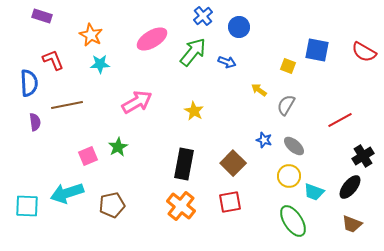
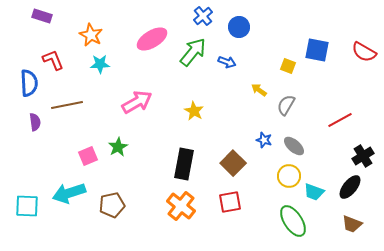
cyan arrow: moved 2 px right
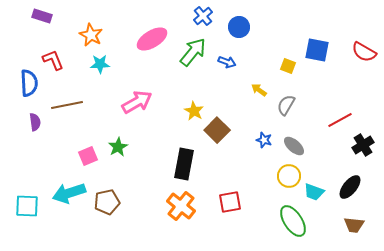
black cross: moved 11 px up
brown square: moved 16 px left, 33 px up
brown pentagon: moved 5 px left, 3 px up
brown trapezoid: moved 2 px right, 1 px down; rotated 15 degrees counterclockwise
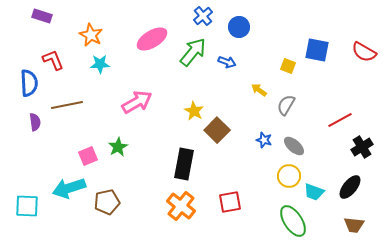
black cross: moved 1 px left, 2 px down
cyan arrow: moved 5 px up
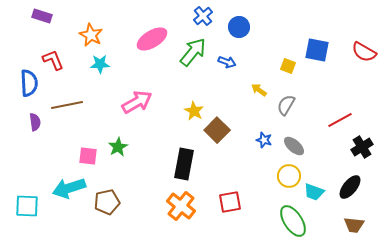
pink square: rotated 30 degrees clockwise
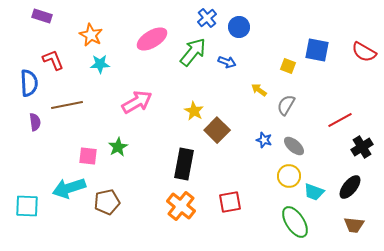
blue cross: moved 4 px right, 2 px down
green ellipse: moved 2 px right, 1 px down
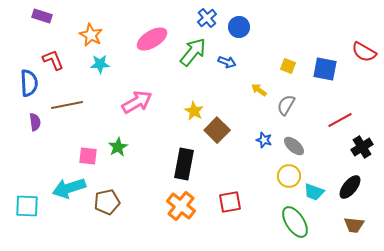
blue square: moved 8 px right, 19 px down
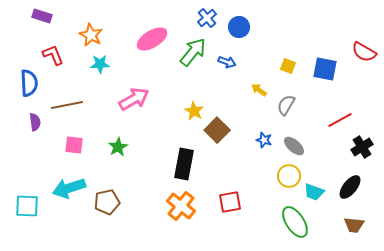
red L-shape: moved 5 px up
pink arrow: moved 3 px left, 3 px up
pink square: moved 14 px left, 11 px up
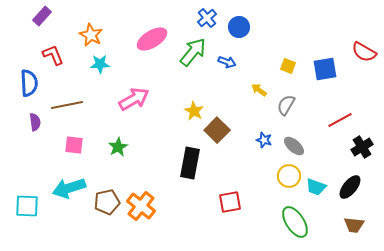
purple rectangle: rotated 66 degrees counterclockwise
blue square: rotated 20 degrees counterclockwise
black rectangle: moved 6 px right, 1 px up
cyan trapezoid: moved 2 px right, 5 px up
orange cross: moved 40 px left
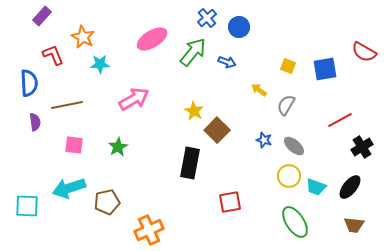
orange star: moved 8 px left, 2 px down
orange cross: moved 8 px right, 24 px down; rotated 28 degrees clockwise
